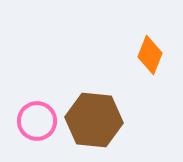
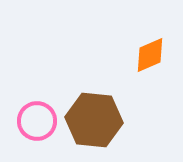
orange diamond: rotated 45 degrees clockwise
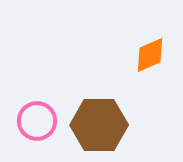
brown hexagon: moved 5 px right, 5 px down; rotated 6 degrees counterclockwise
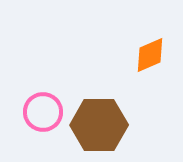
pink circle: moved 6 px right, 9 px up
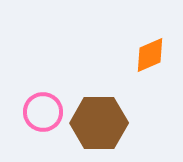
brown hexagon: moved 2 px up
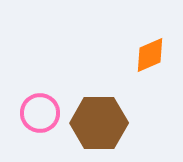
pink circle: moved 3 px left, 1 px down
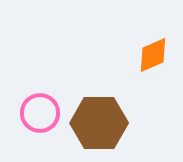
orange diamond: moved 3 px right
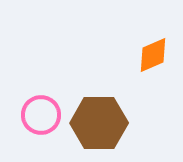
pink circle: moved 1 px right, 2 px down
